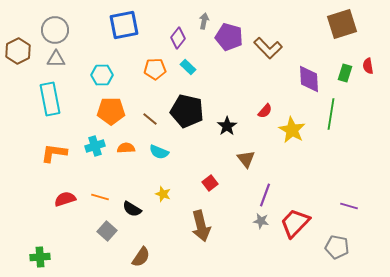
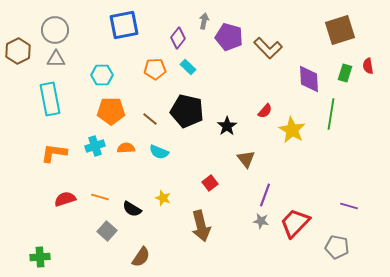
brown square at (342, 24): moved 2 px left, 6 px down
yellow star at (163, 194): moved 4 px down
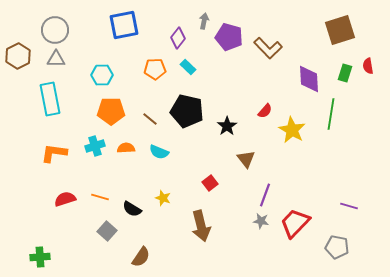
brown hexagon at (18, 51): moved 5 px down
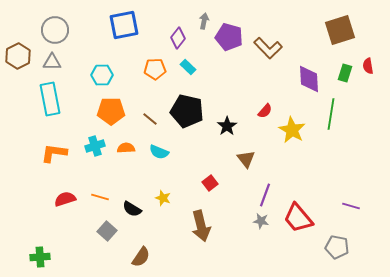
gray triangle at (56, 59): moved 4 px left, 3 px down
purple line at (349, 206): moved 2 px right
red trapezoid at (295, 223): moved 3 px right, 5 px up; rotated 84 degrees counterclockwise
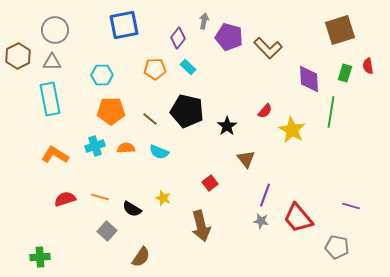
green line at (331, 114): moved 2 px up
orange L-shape at (54, 153): moved 1 px right, 2 px down; rotated 24 degrees clockwise
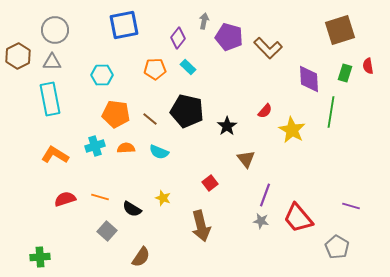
orange pentagon at (111, 111): moved 5 px right, 3 px down; rotated 8 degrees clockwise
gray pentagon at (337, 247): rotated 20 degrees clockwise
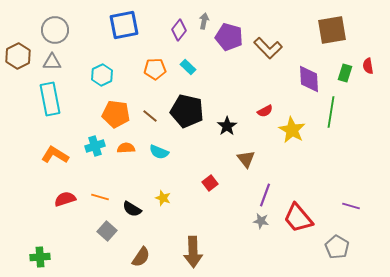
brown square at (340, 30): moved 8 px left; rotated 8 degrees clockwise
purple diamond at (178, 38): moved 1 px right, 8 px up
cyan hexagon at (102, 75): rotated 25 degrees counterclockwise
red semicircle at (265, 111): rotated 21 degrees clockwise
brown line at (150, 119): moved 3 px up
brown arrow at (201, 226): moved 8 px left, 26 px down; rotated 12 degrees clockwise
